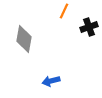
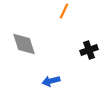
black cross: moved 23 px down
gray diamond: moved 5 px down; rotated 28 degrees counterclockwise
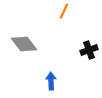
gray diamond: rotated 20 degrees counterclockwise
blue arrow: rotated 102 degrees clockwise
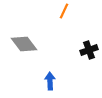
blue arrow: moved 1 px left
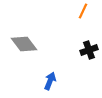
orange line: moved 19 px right
blue arrow: rotated 24 degrees clockwise
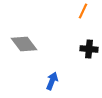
black cross: moved 1 px up; rotated 24 degrees clockwise
blue arrow: moved 2 px right
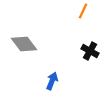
black cross: moved 1 px right, 2 px down; rotated 24 degrees clockwise
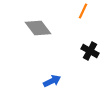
gray diamond: moved 14 px right, 16 px up
blue arrow: rotated 42 degrees clockwise
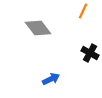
black cross: moved 2 px down
blue arrow: moved 1 px left, 2 px up
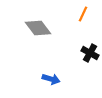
orange line: moved 3 px down
blue arrow: rotated 42 degrees clockwise
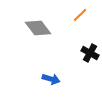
orange line: moved 3 px left, 1 px down; rotated 21 degrees clockwise
